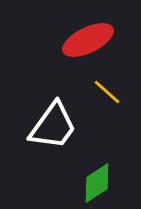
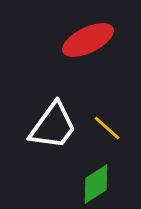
yellow line: moved 36 px down
green diamond: moved 1 px left, 1 px down
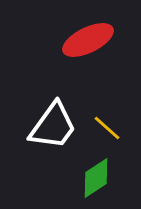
green diamond: moved 6 px up
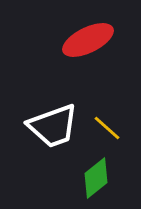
white trapezoid: rotated 34 degrees clockwise
green diamond: rotated 6 degrees counterclockwise
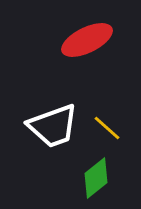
red ellipse: moved 1 px left
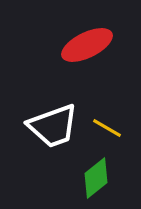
red ellipse: moved 5 px down
yellow line: rotated 12 degrees counterclockwise
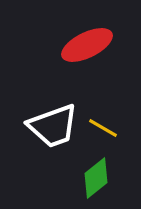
yellow line: moved 4 px left
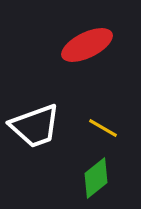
white trapezoid: moved 18 px left
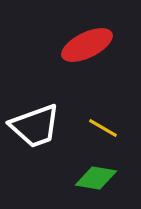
green diamond: rotated 48 degrees clockwise
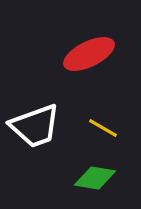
red ellipse: moved 2 px right, 9 px down
green diamond: moved 1 px left
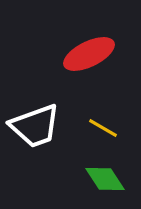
green diamond: moved 10 px right, 1 px down; rotated 48 degrees clockwise
